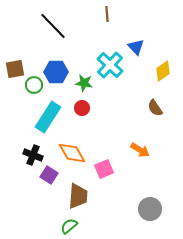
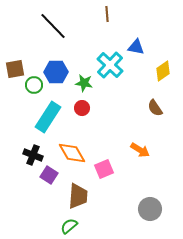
blue triangle: rotated 36 degrees counterclockwise
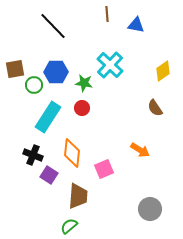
blue triangle: moved 22 px up
orange diamond: rotated 36 degrees clockwise
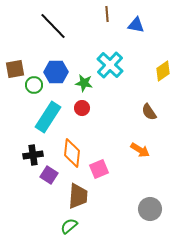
brown semicircle: moved 6 px left, 4 px down
black cross: rotated 30 degrees counterclockwise
pink square: moved 5 px left
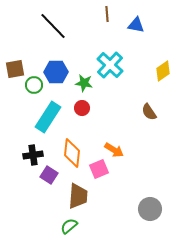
orange arrow: moved 26 px left
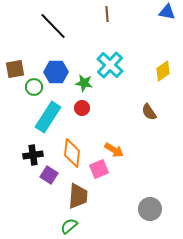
blue triangle: moved 31 px right, 13 px up
green circle: moved 2 px down
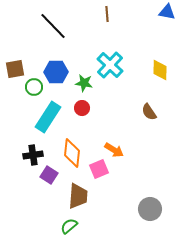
yellow diamond: moved 3 px left, 1 px up; rotated 55 degrees counterclockwise
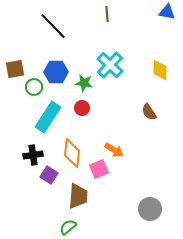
green semicircle: moved 1 px left, 1 px down
